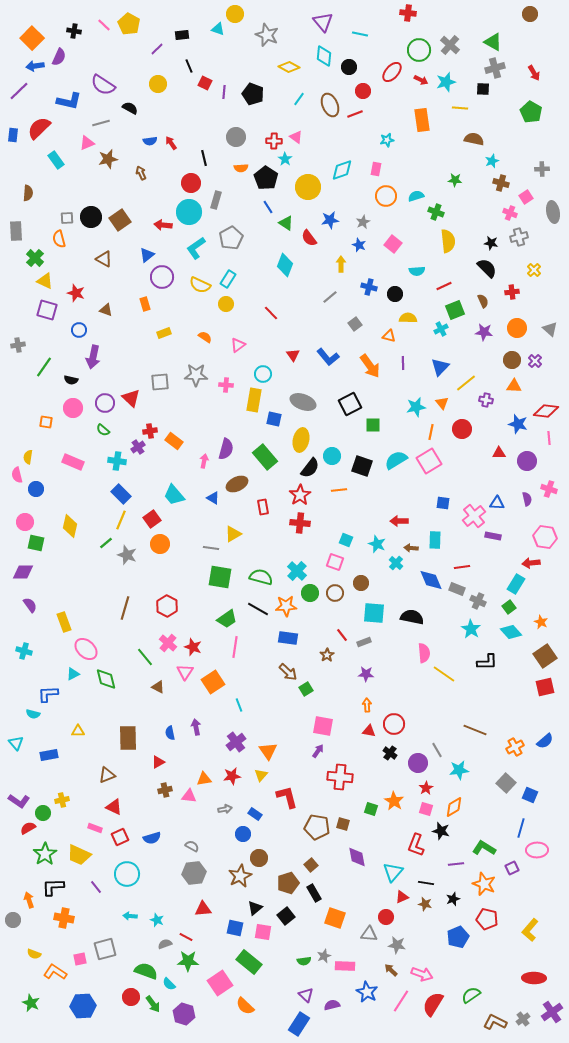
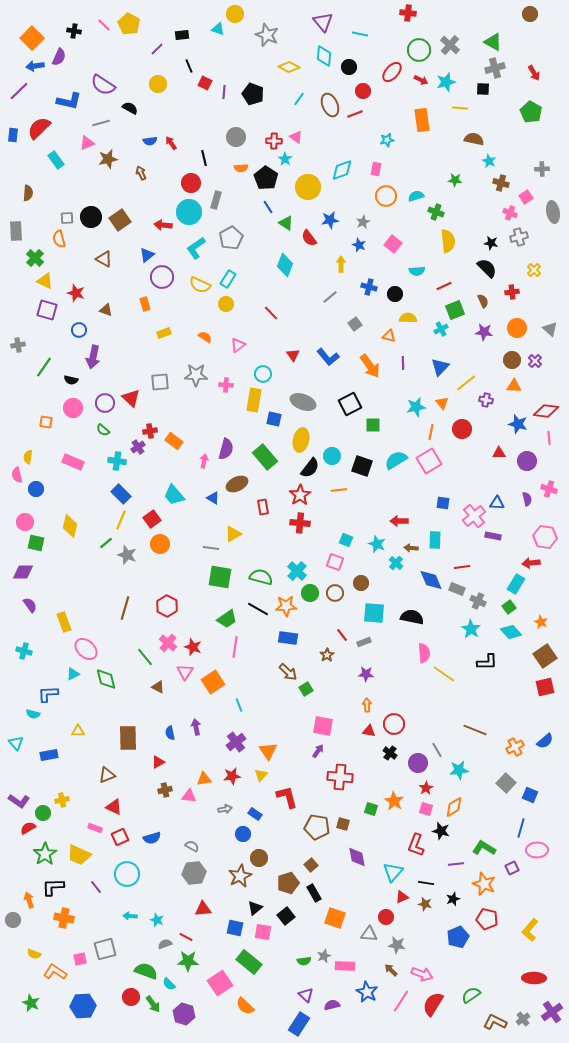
cyan star at (492, 161): moved 3 px left; rotated 24 degrees counterclockwise
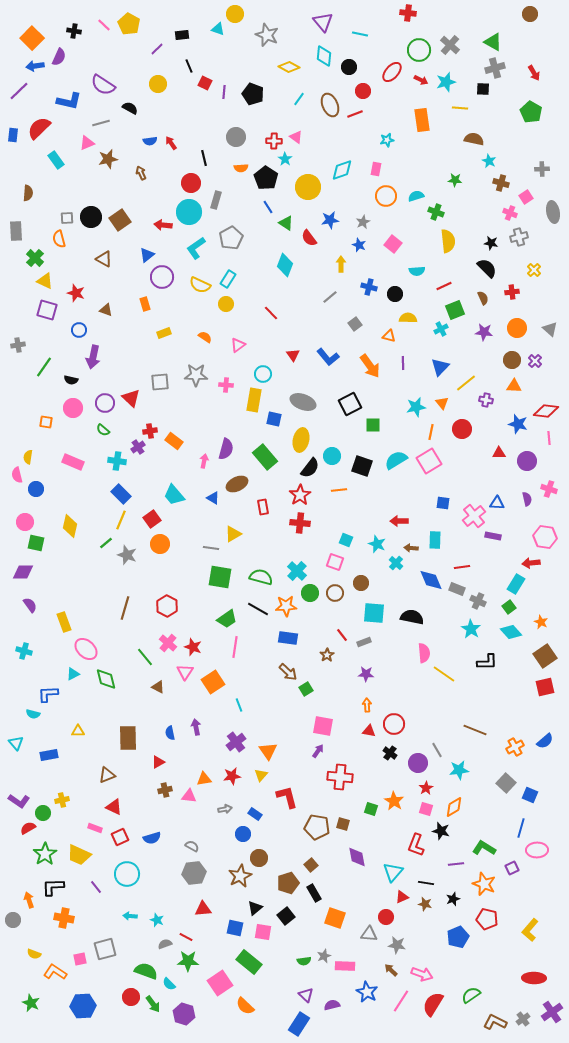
brown semicircle at (483, 301): moved 3 px up
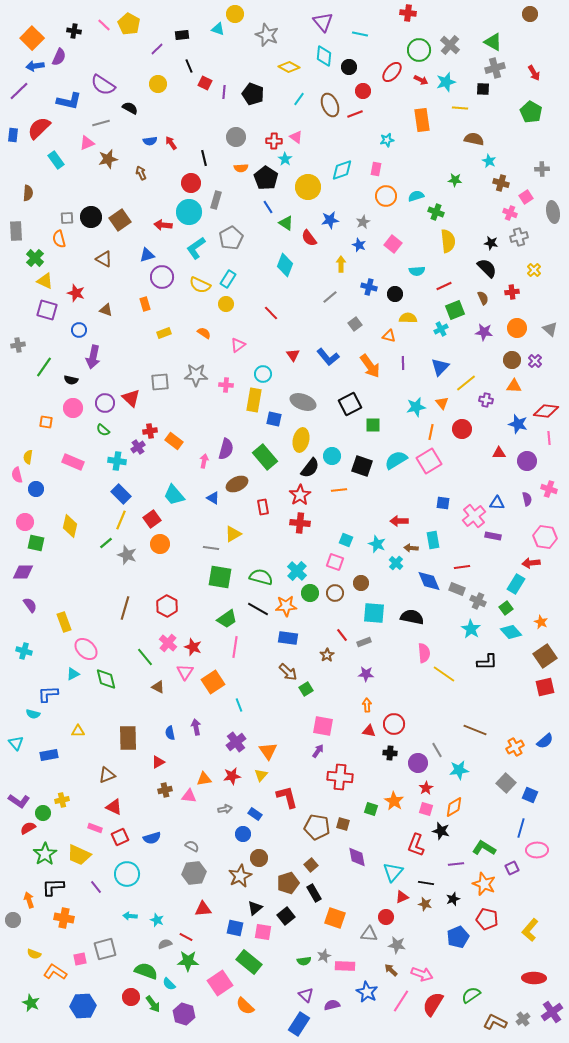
blue triangle at (147, 255): rotated 21 degrees clockwise
orange semicircle at (205, 337): moved 1 px left, 4 px up
cyan rectangle at (435, 540): moved 2 px left; rotated 12 degrees counterclockwise
blue diamond at (431, 580): moved 2 px left, 1 px down
green square at (509, 607): moved 3 px left, 1 px down
black cross at (390, 753): rotated 32 degrees counterclockwise
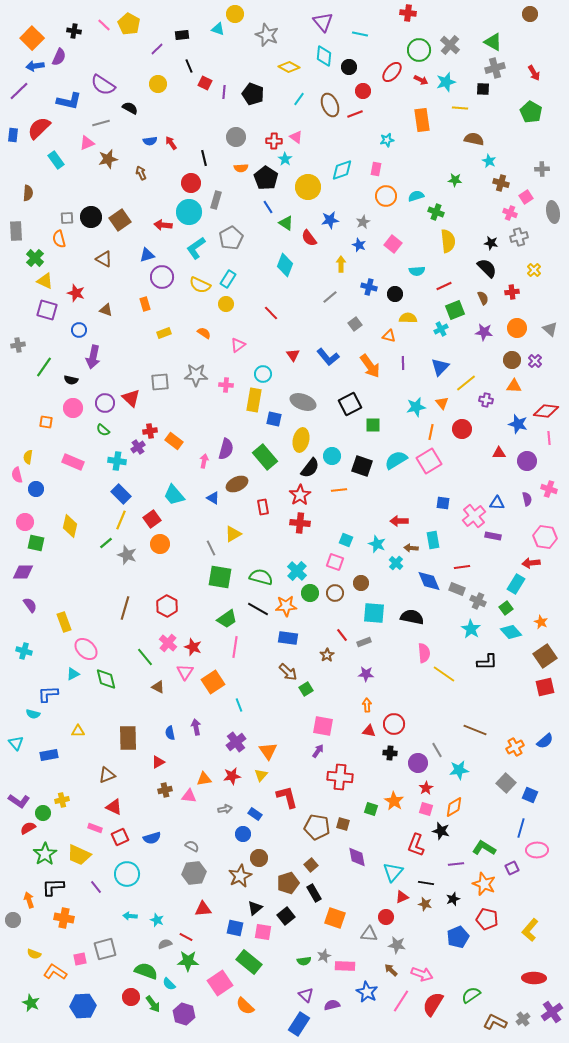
gray line at (211, 548): rotated 56 degrees clockwise
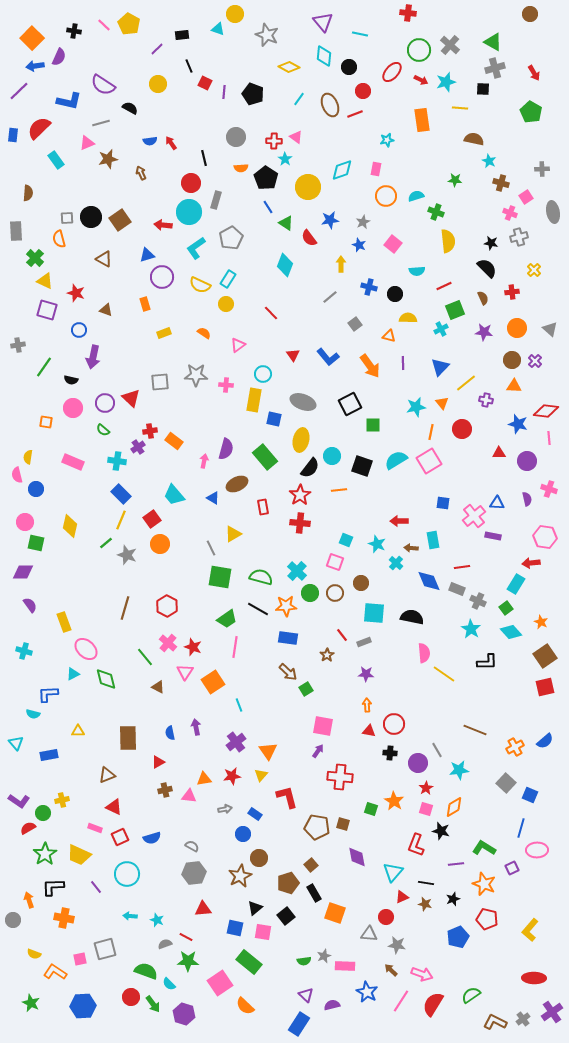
orange square at (335, 918): moved 5 px up
